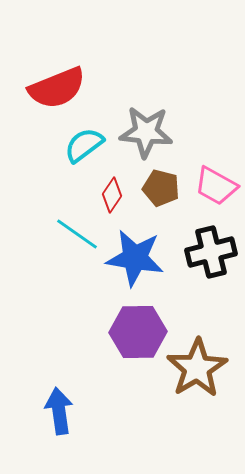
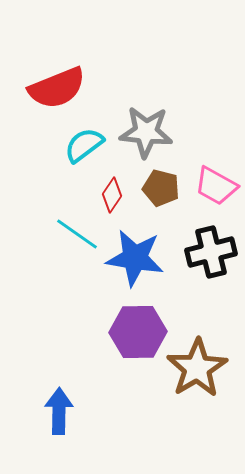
blue arrow: rotated 9 degrees clockwise
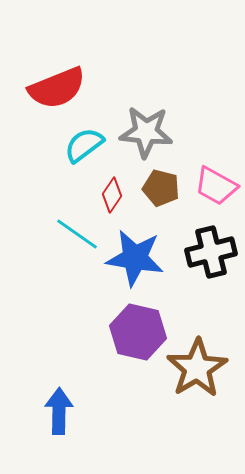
purple hexagon: rotated 14 degrees clockwise
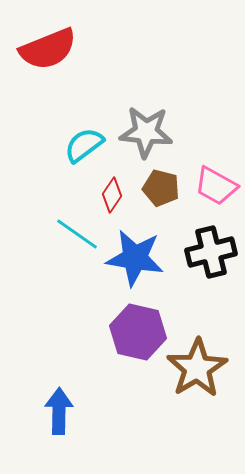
red semicircle: moved 9 px left, 39 px up
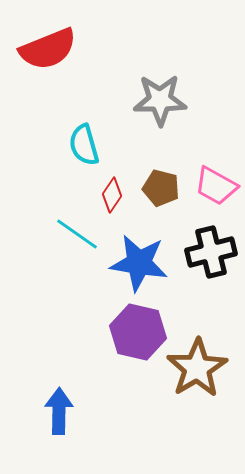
gray star: moved 14 px right, 32 px up; rotated 6 degrees counterclockwise
cyan semicircle: rotated 69 degrees counterclockwise
blue star: moved 4 px right, 5 px down
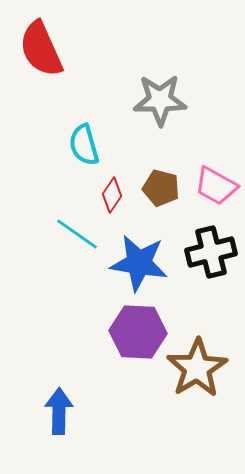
red semicircle: moved 7 px left; rotated 88 degrees clockwise
purple hexagon: rotated 10 degrees counterclockwise
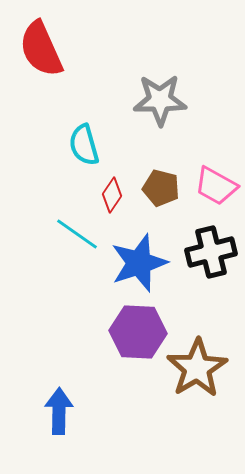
blue star: rotated 28 degrees counterclockwise
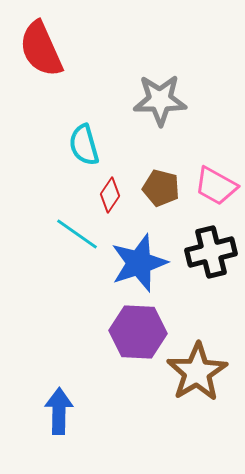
red diamond: moved 2 px left
brown star: moved 4 px down
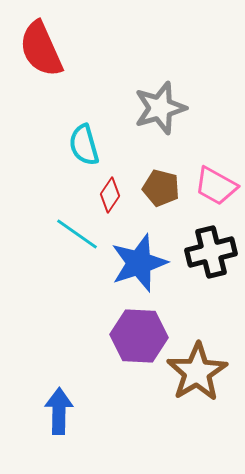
gray star: moved 8 px down; rotated 16 degrees counterclockwise
purple hexagon: moved 1 px right, 4 px down
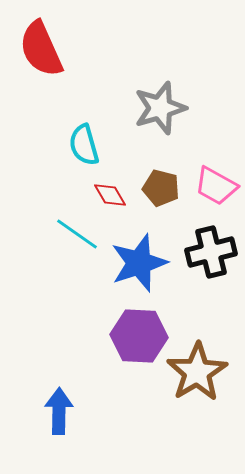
red diamond: rotated 64 degrees counterclockwise
